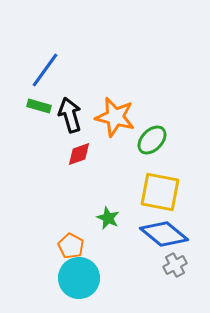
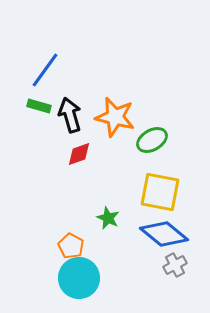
green ellipse: rotated 16 degrees clockwise
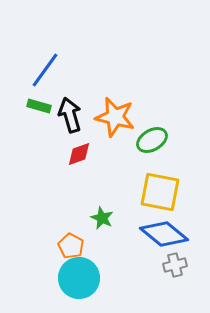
green star: moved 6 px left
gray cross: rotated 15 degrees clockwise
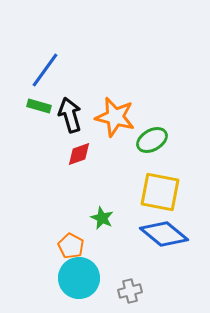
gray cross: moved 45 px left, 26 px down
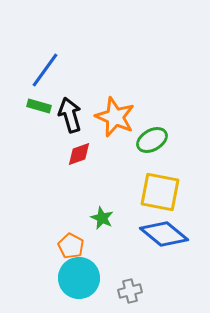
orange star: rotated 9 degrees clockwise
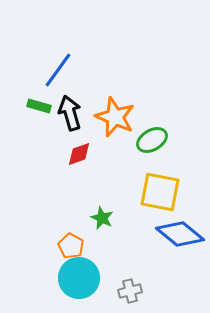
blue line: moved 13 px right
black arrow: moved 2 px up
blue diamond: moved 16 px right
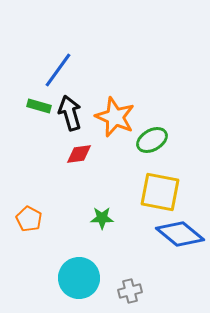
red diamond: rotated 12 degrees clockwise
green star: rotated 25 degrees counterclockwise
orange pentagon: moved 42 px left, 27 px up
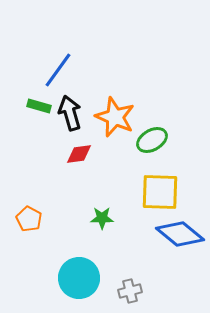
yellow square: rotated 9 degrees counterclockwise
